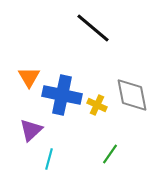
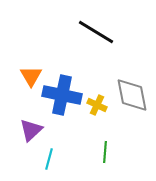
black line: moved 3 px right, 4 px down; rotated 9 degrees counterclockwise
orange triangle: moved 2 px right, 1 px up
green line: moved 5 px left, 2 px up; rotated 30 degrees counterclockwise
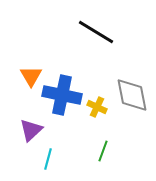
yellow cross: moved 2 px down
green line: moved 2 px left, 1 px up; rotated 15 degrees clockwise
cyan line: moved 1 px left
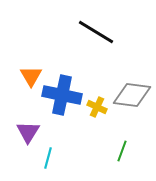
gray diamond: rotated 72 degrees counterclockwise
purple triangle: moved 3 px left, 2 px down; rotated 15 degrees counterclockwise
green line: moved 19 px right
cyan line: moved 1 px up
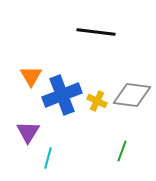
black line: rotated 24 degrees counterclockwise
blue cross: rotated 33 degrees counterclockwise
yellow cross: moved 6 px up
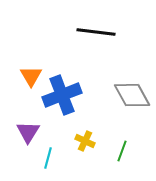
gray diamond: rotated 54 degrees clockwise
yellow cross: moved 12 px left, 40 px down
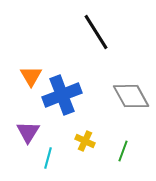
black line: rotated 51 degrees clockwise
gray diamond: moved 1 px left, 1 px down
green line: moved 1 px right
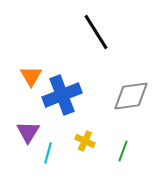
gray diamond: rotated 69 degrees counterclockwise
cyan line: moved 5 px up
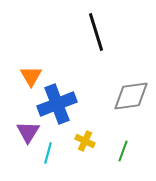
black line: rotated 15 degrees clockwise
blue cross: moved 5 px left, 9 px down
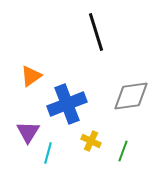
orange triangle: rotated 25 degrees clockwise
blue cross: moved 10 px right
yellow cross: moved 6 px right
